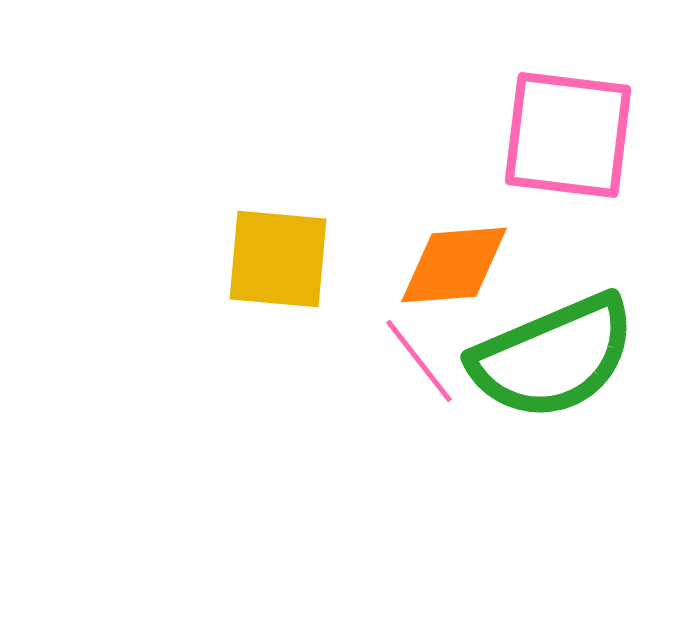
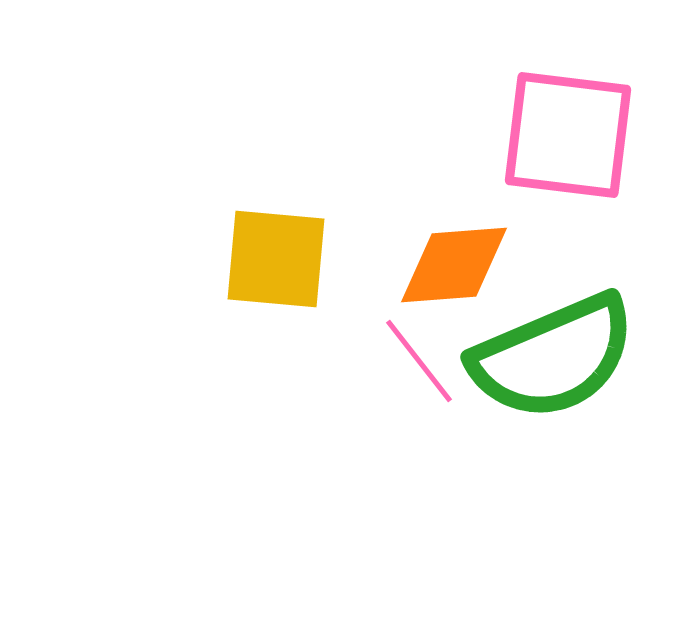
yellow square: moved 2 px left
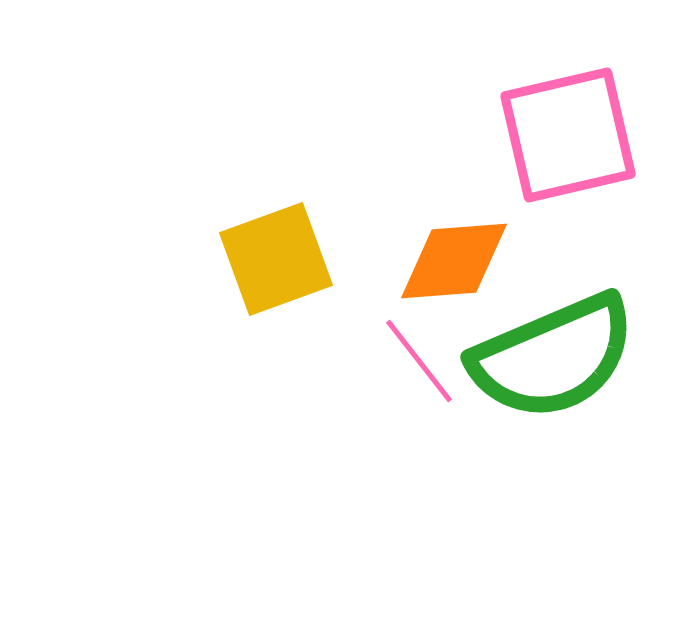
pink square: rotated 20 degrees counterclockwise
yellow square: rotated 25 degrees counterclockwise
orange diamond: moved 4 px up
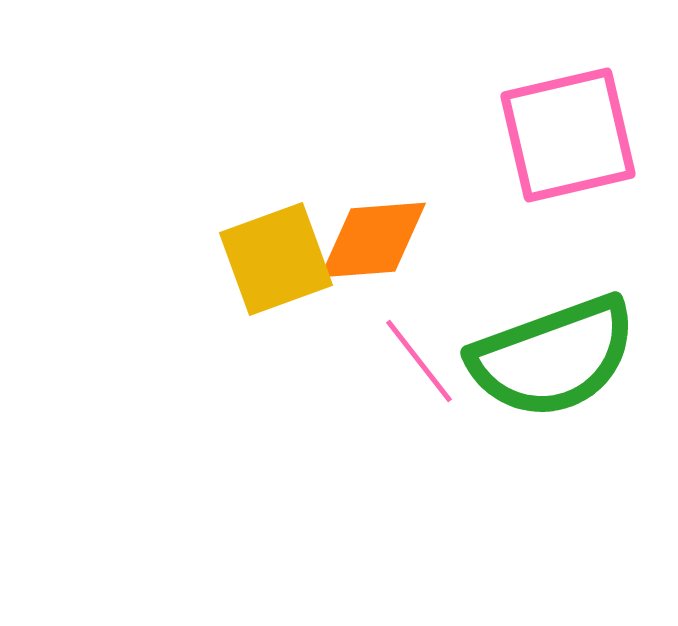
orange diamond: moved 81 px left, 21 px up
green semicircle: rotated 3 degrees clockwise
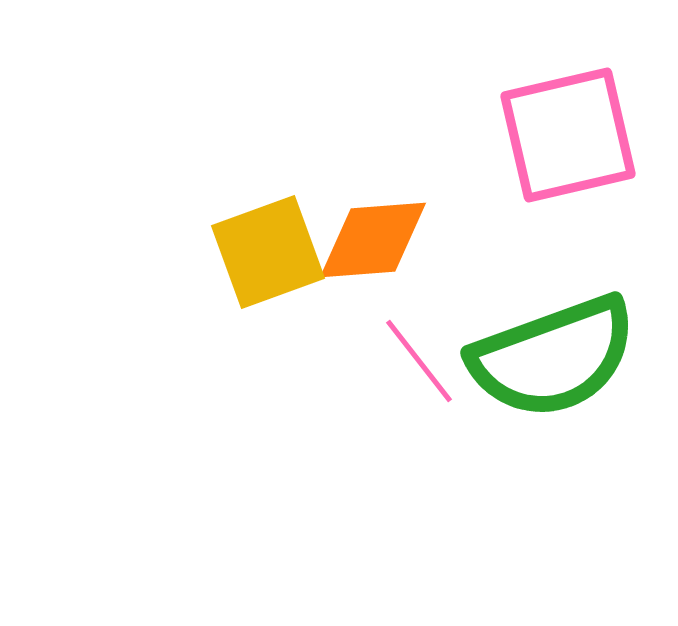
yellow square: moved 8 px left, 7 px up
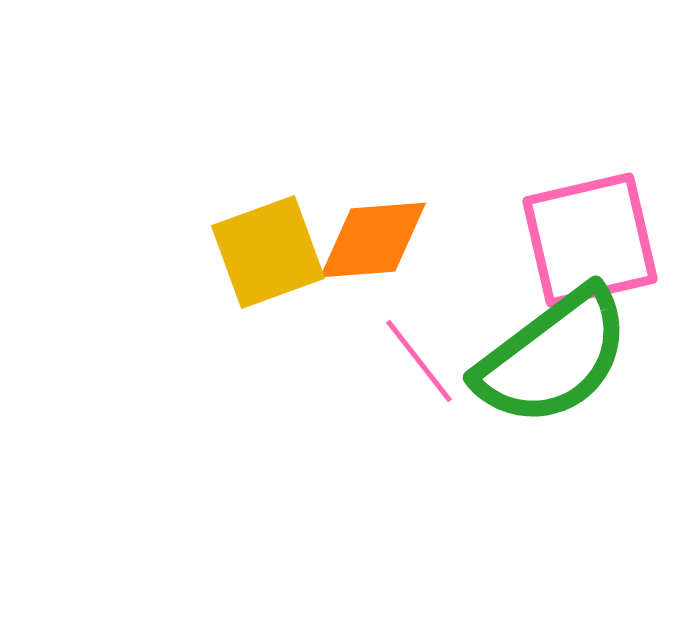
pink square: moved 22 px right, 105 px down
green semicircle: rotated 17 degrees counterclockwise
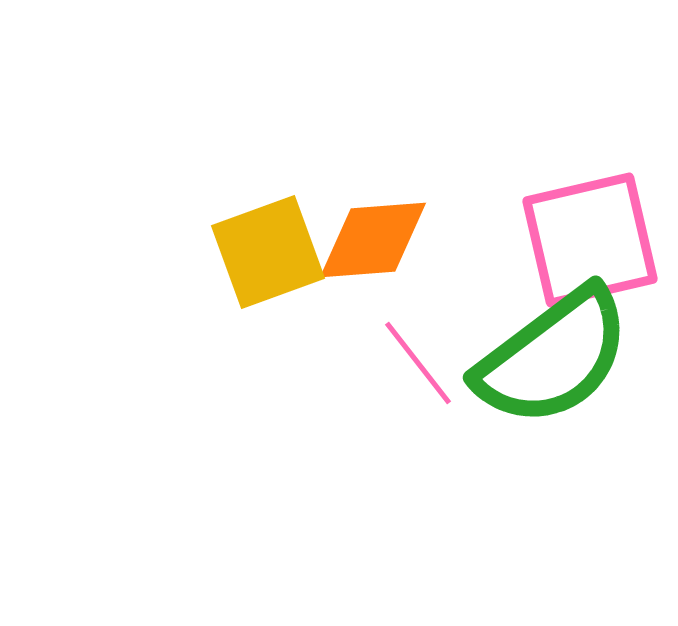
pink line: moved 1 px left, 2 px down
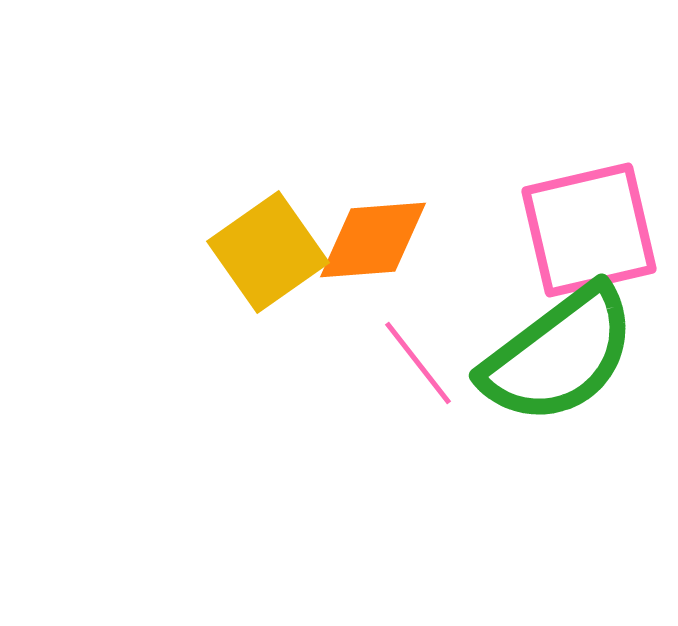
pink square: moved 1 px left, 10 px up
yellow square: rotated 15 degrees counterclockwise
green semicircle: moved 6 px right, 2 px up
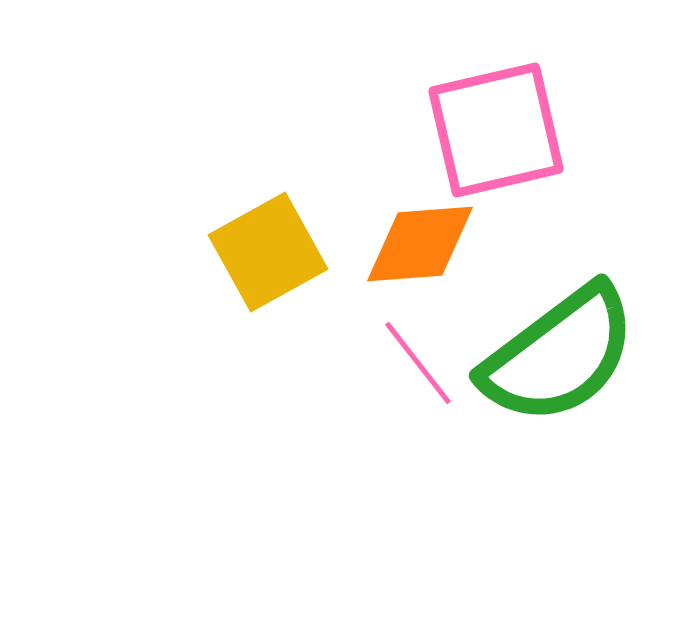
pink square: moved 93 px left, 100 px up
orange diamond: moved 47 px right, 4 px down
yellow square: rotated 6 degrees clockwise
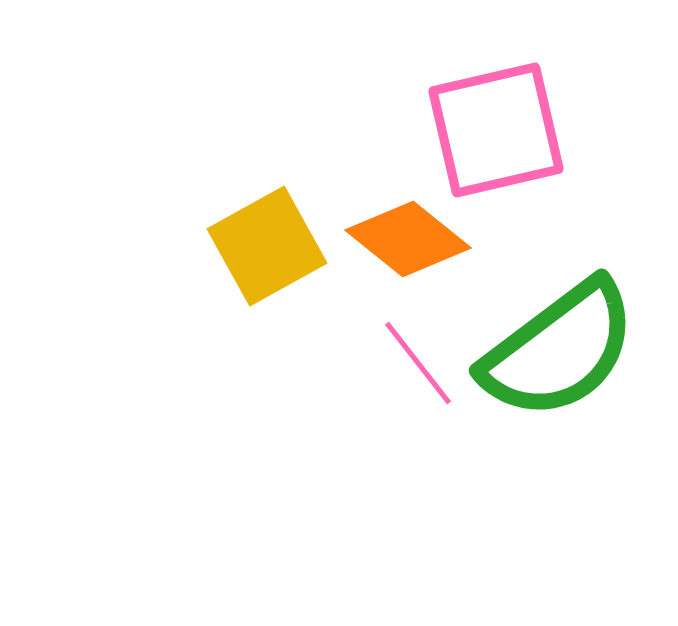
orange diamond: moved 12 px left, 5 px up; rotated 43 degrees clockwise
yellow square: moved 1 px left, 6 px up
green semicircle: moved 5 px up
